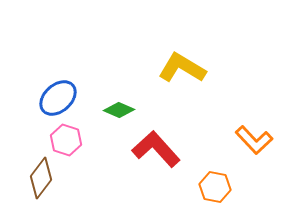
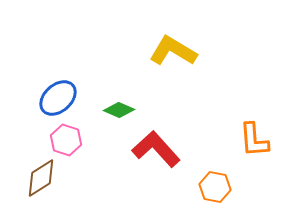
yellow L-shape: moved 9 px left, 17 px up
orange L-shape: rotated 39 degrees clockwise
brown diamond: rotated 21 degrees clockwise
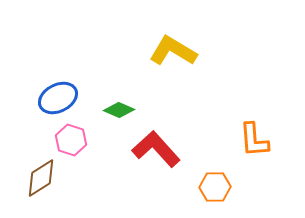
blue ellipse: rotated 15 degrees clockwise
pink hexagon: moved 5 px right
orange hexagon: rotated 12 degrees counterclockwise
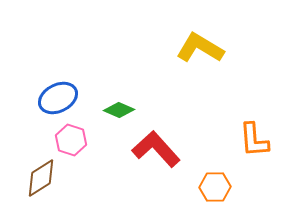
yellow L-shape: moved 27 px right, 3 px up
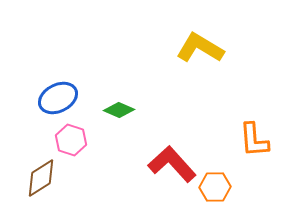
red L-shape: moved 16 px right, 15 px down
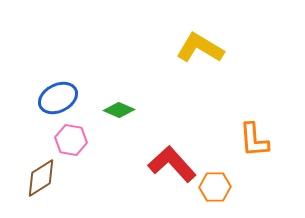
pink hexagon: rotated 8 degrees counterclockwise
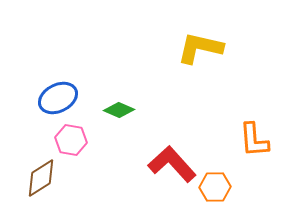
yellow L-shape: rotated 18 degrees counterclockwise
